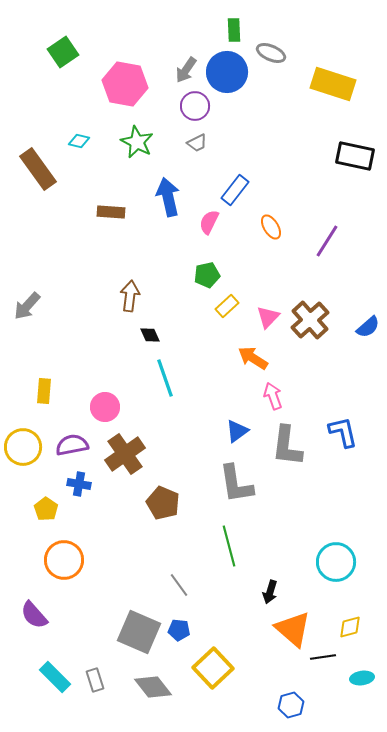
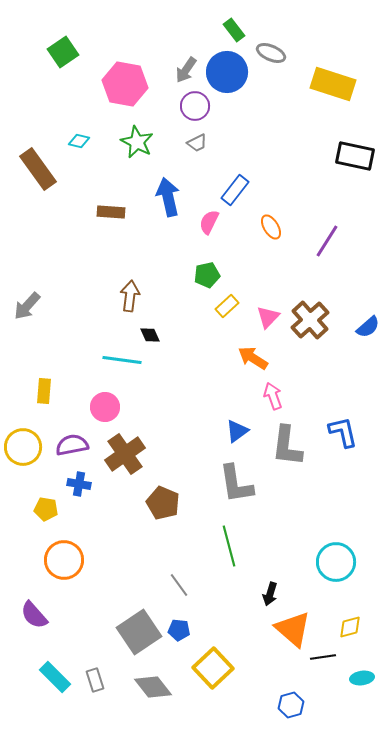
green rectangle at (234, 30): rotated 35 degrees counterclockwise
cyan line at (165, 378): moved 43 px left, 18 px up; rotated 63 degrees counterclockwise
yellow pentagon at (46, 509): rotated 25 degrees counterclockwise
black arrow at (270, 592): moved 2 px down
gray square at (139, 632): rotated 33 degrees clockwise
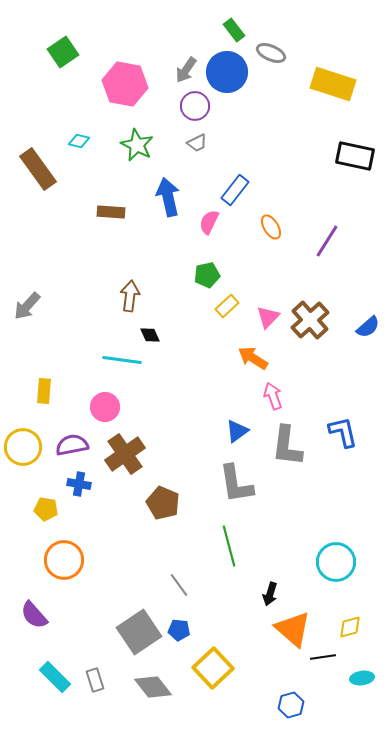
green star at (137, 142): moved 3 px down
